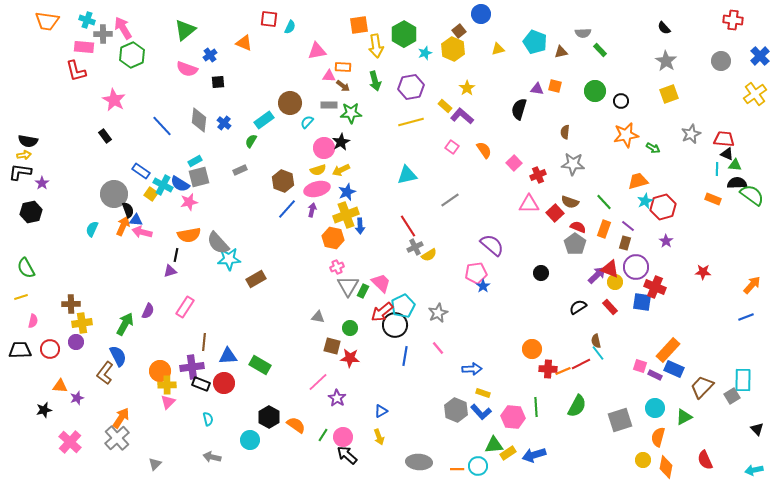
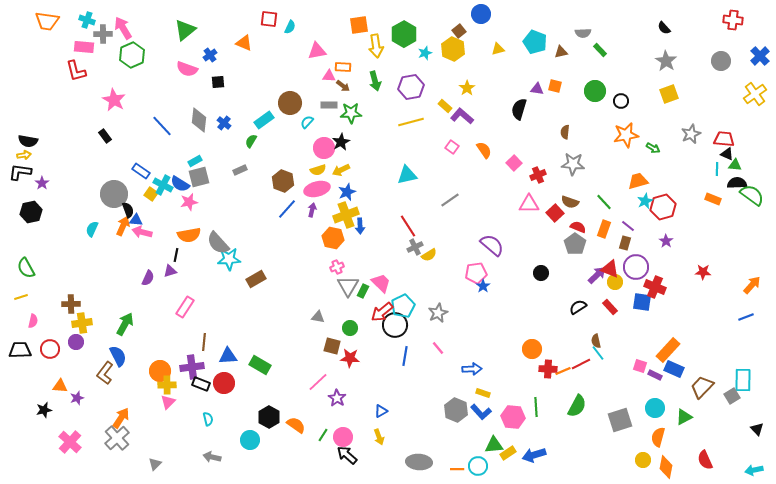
purple semicircle at (148, 311): moved 33 px up
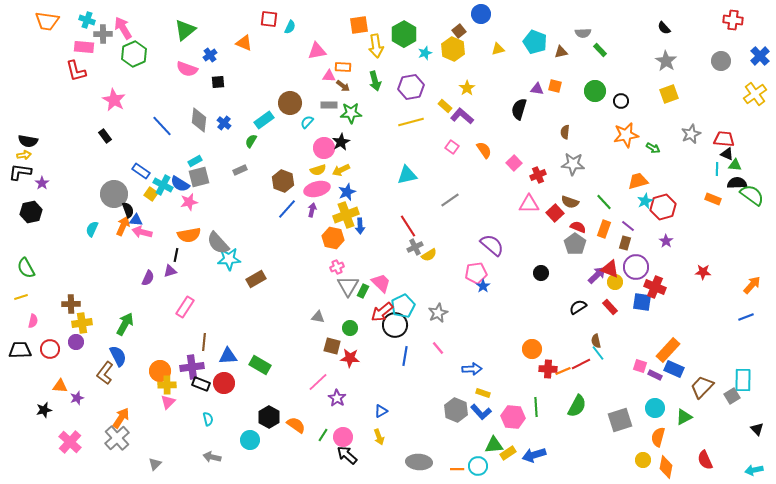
green hexagon at (132, 55): moved 2 px right, 1 px up
